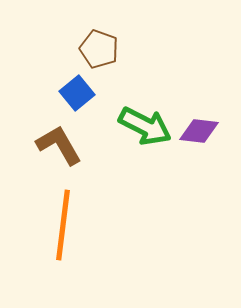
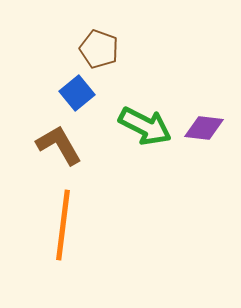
purple diamond: moved 5 px right, 3 px up
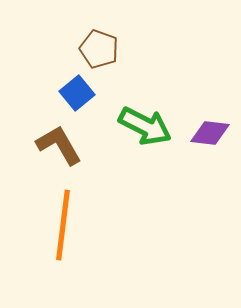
purple diamond: moved 6 px right, 5 px down
